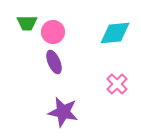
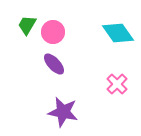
green trapezoid: moved 2 px down; rotated 120 degrees clockwise
cyan diamond: moved 3 px right; rotated 60 degrees clockwise
purple ellipse: moved 2 px down; rotated 20 degrees counterclockwise
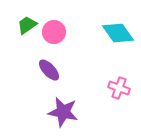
green trapezoid: rotated 25 degrees clockwise
pink circle: moved 1 px right
purple ellipse: moved 5 px left, 6 px down
pink cross: moved 2 px right, 4 px down; rotated 25 degrees counterclockwise
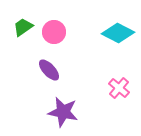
green trapezoid: moved 4 px left, 2 px down
cyan diamond: rotated 28 degrees counterclockwise
pink cross: rotated 20 degrees clockwise
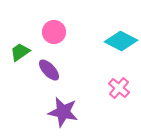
green trapezoid: moved 3 px left, 25 px down
cyan diamond: moved 3 px right, 8 px down
